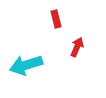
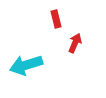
red arrow: moved 2 px left, 4 px up
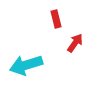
red arrow: rotated 12 degrees clockwise
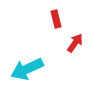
cyan arrow: moved 1 px right, 4 px down; rotated 8 degrees counterclockwise
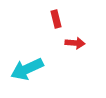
red arrow: rotated 60 degrees clockwise
